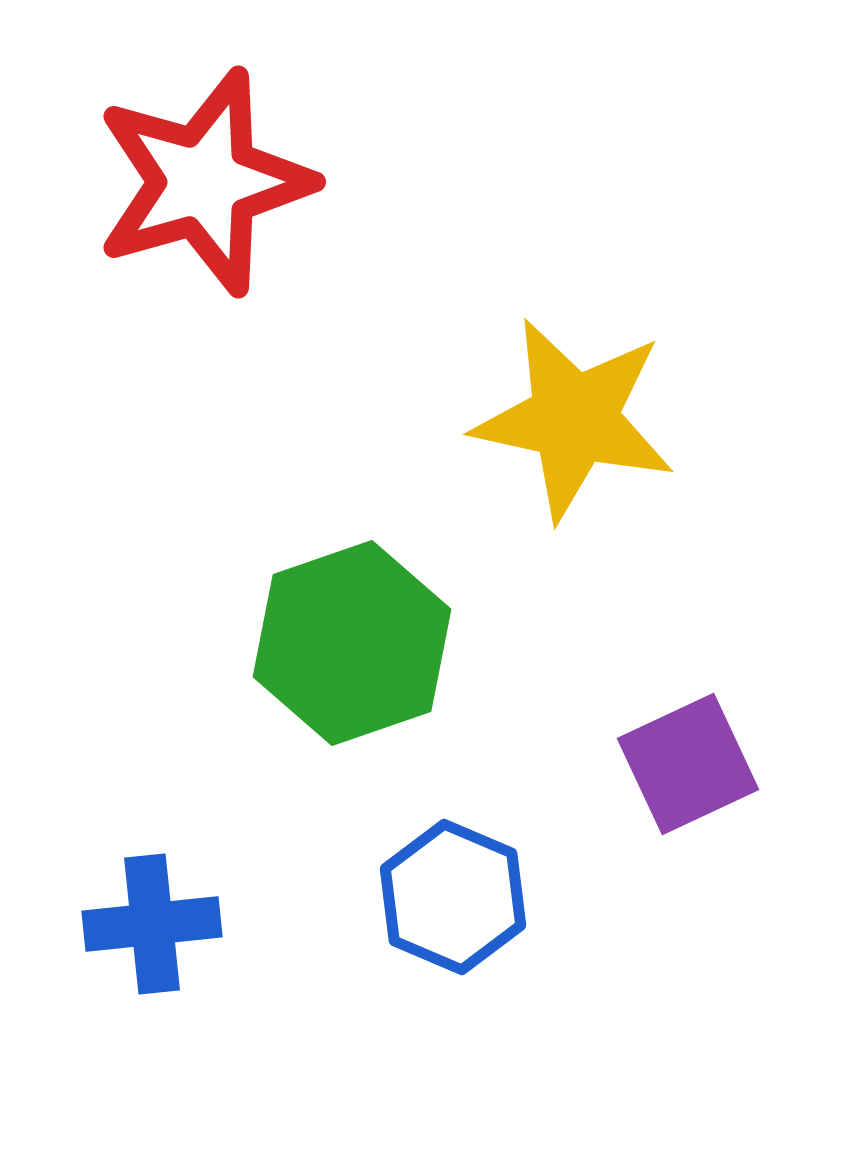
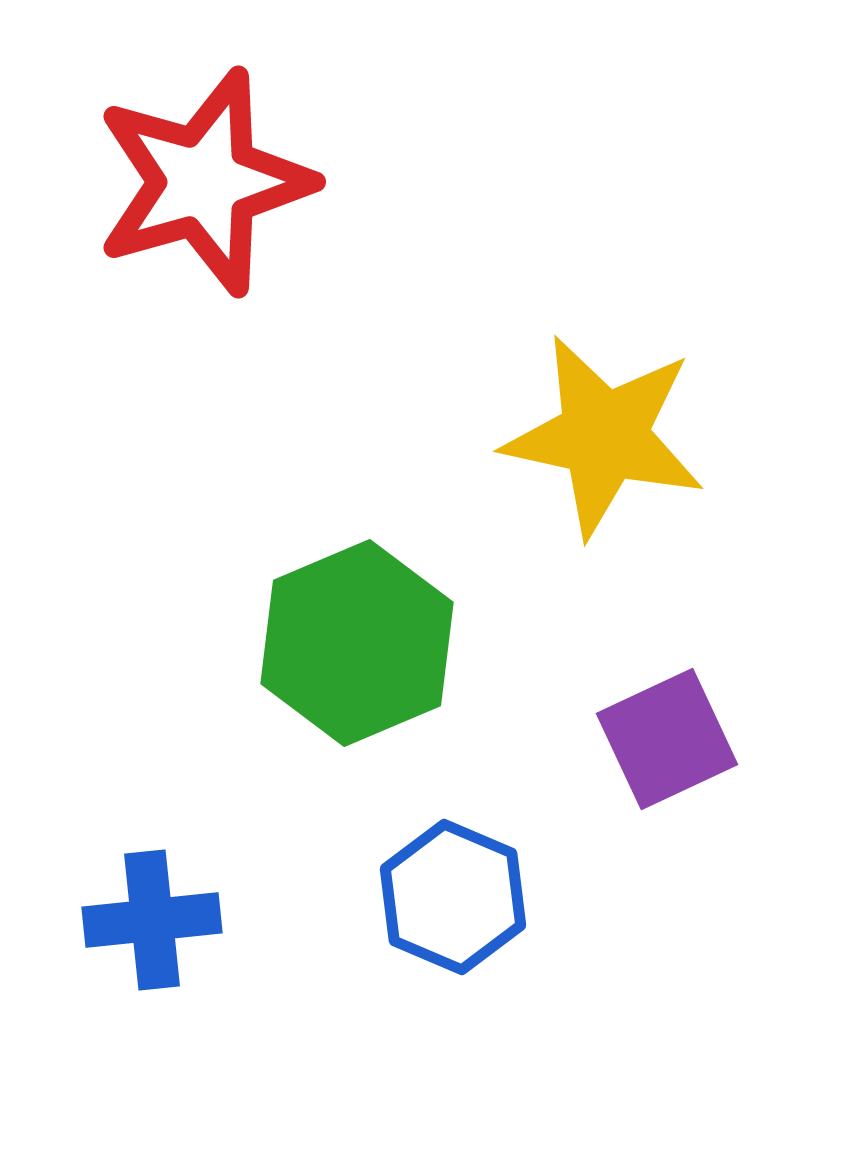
yellow star: moved 30 px right, 17 px down
green hexagon: moved 5 px right; rotated 4 degrees counterclockwise
purple square: moved 21 px left, 25 px up
blue cross: moved 4 px up
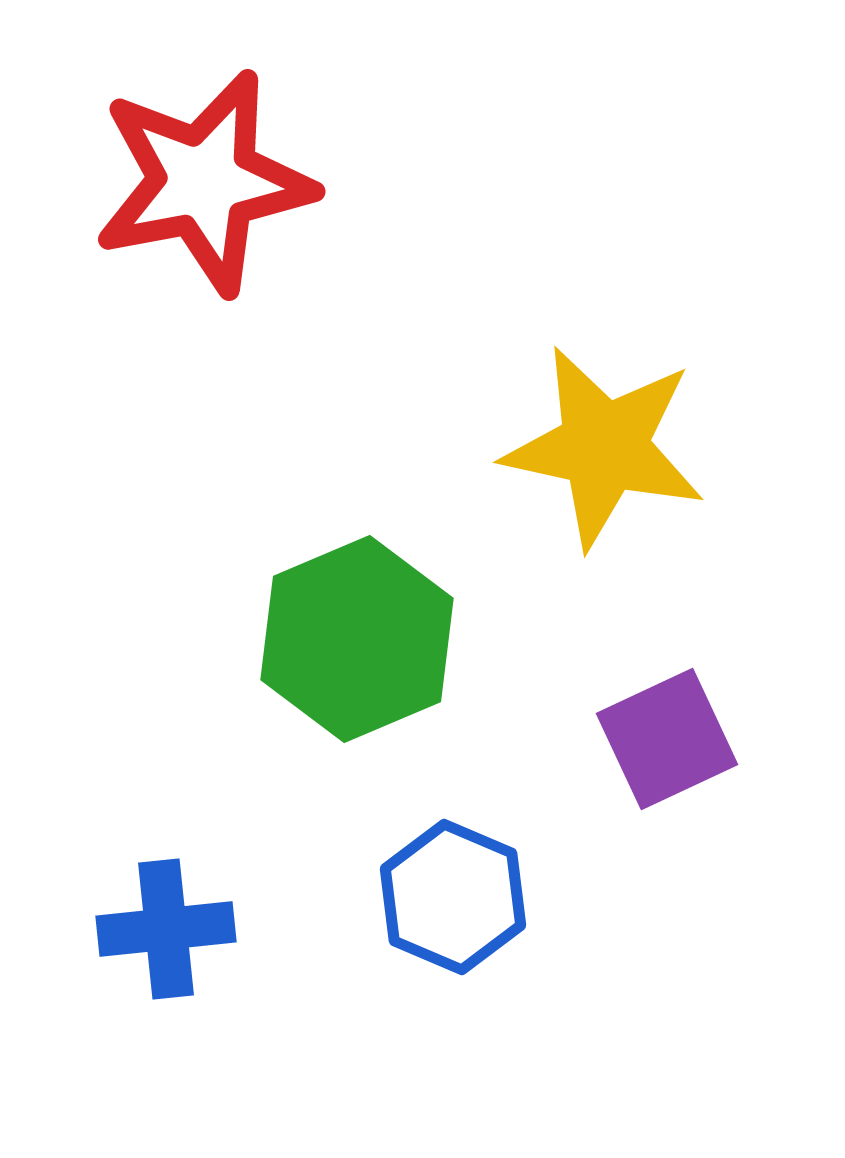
red star: rotated 5 degrees clockwise
yellow star: moved 11 px down
green hexagon: moved 4 px up
blue cross: moved 14 px right, 9 px down
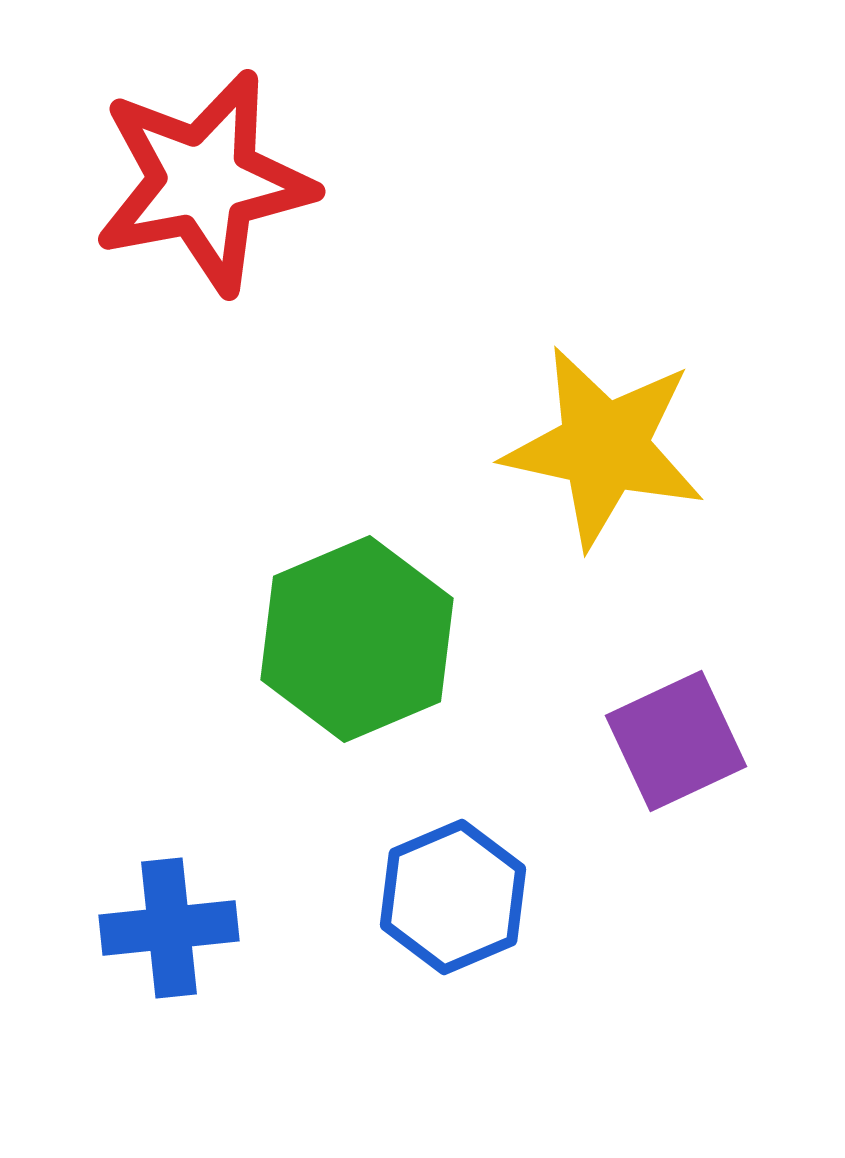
purple square: moved 9 px right, 2 px down
blue hexagon: rotated 14 degrees clockwise
blue cross: moved 3 px right, 1 px up
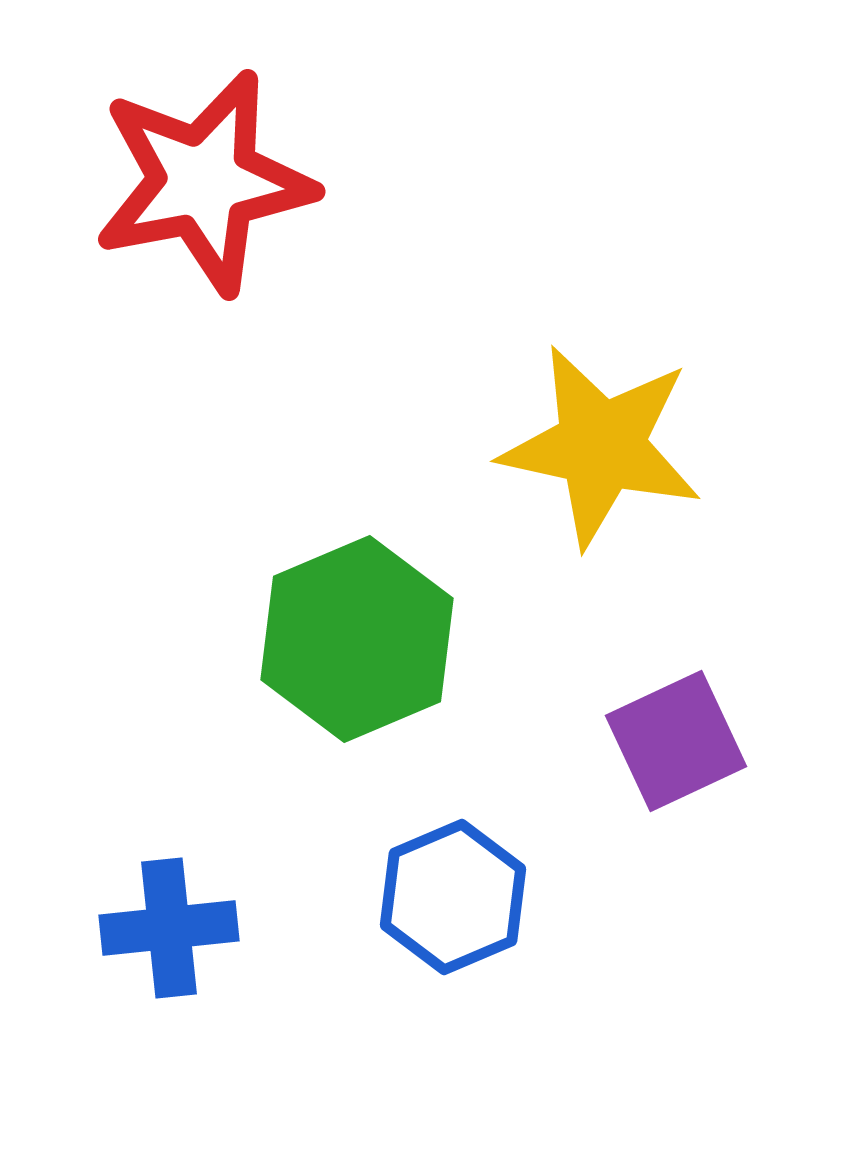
yellow star: moved 3 px left, 1 px up
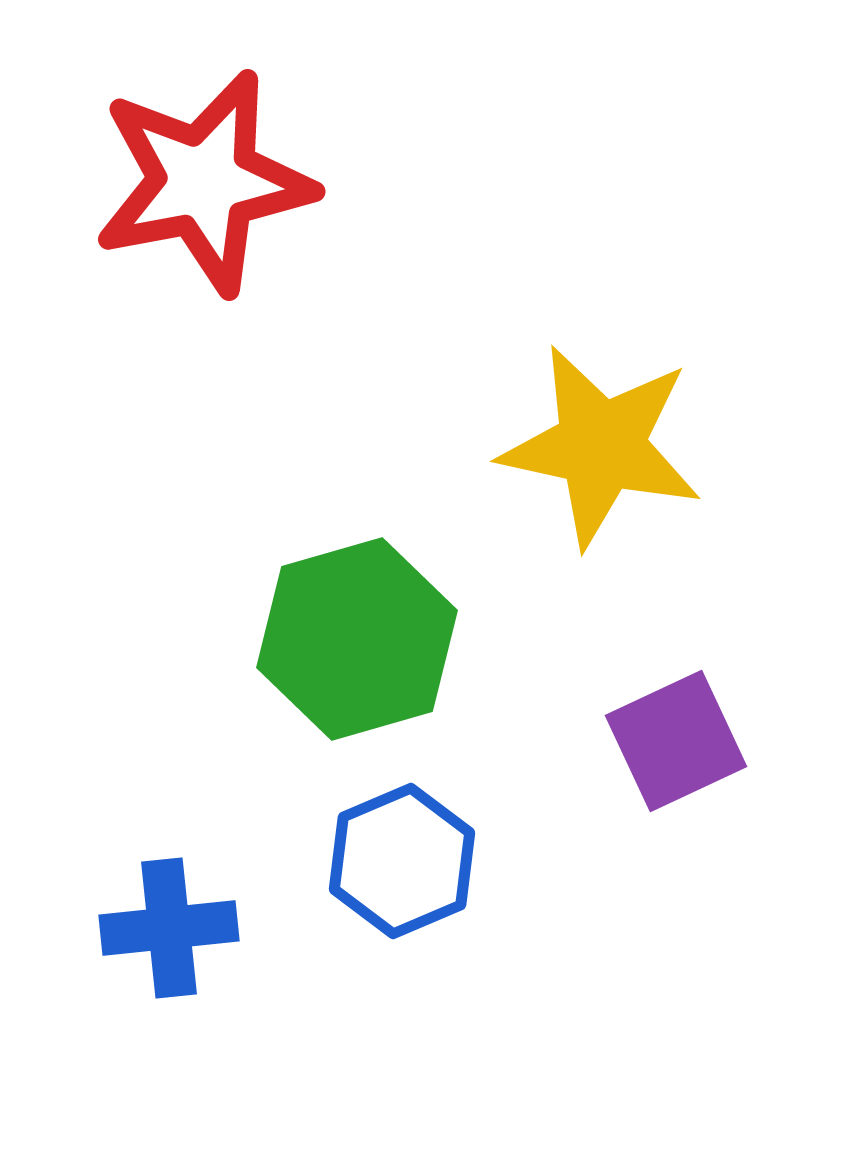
green hexagon: rotated 7 degrees clockwise
blue hexagon: moved 51 px left, 36 px up
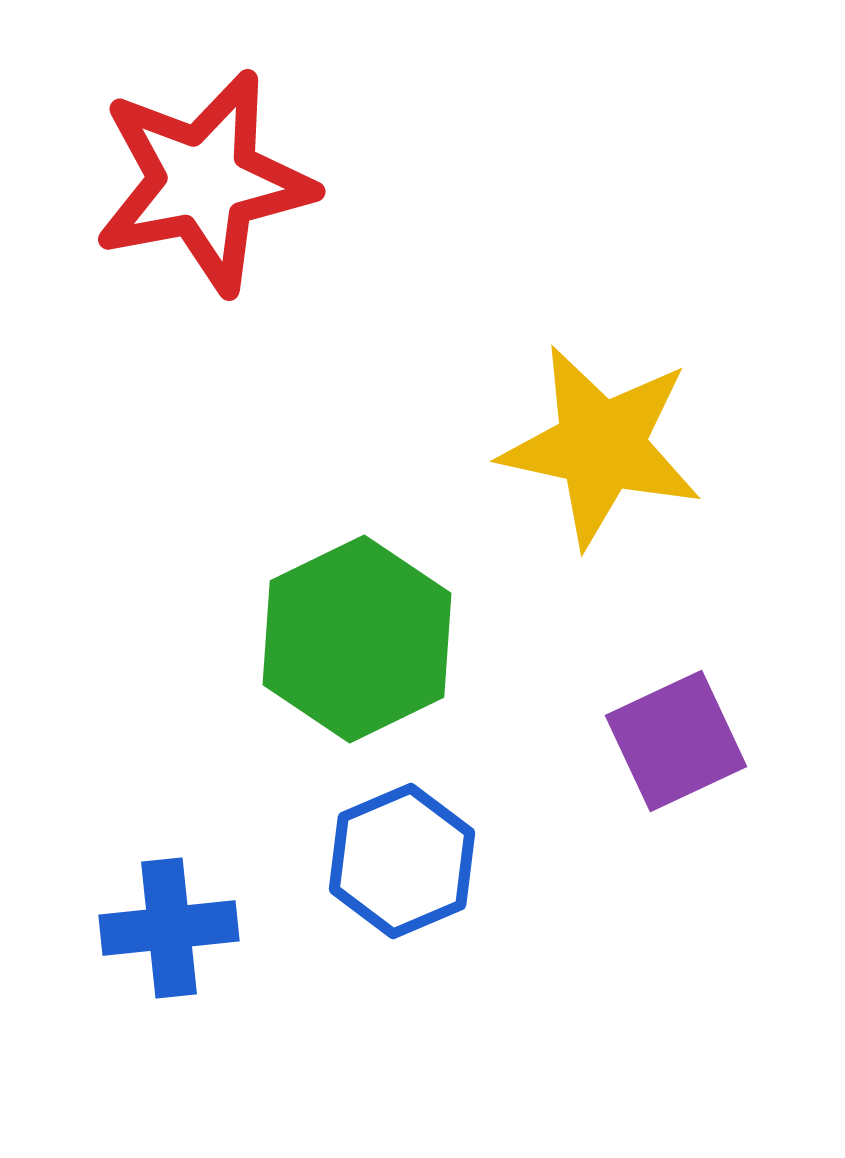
green hexagon: rotated 10 degrees counterclockwise
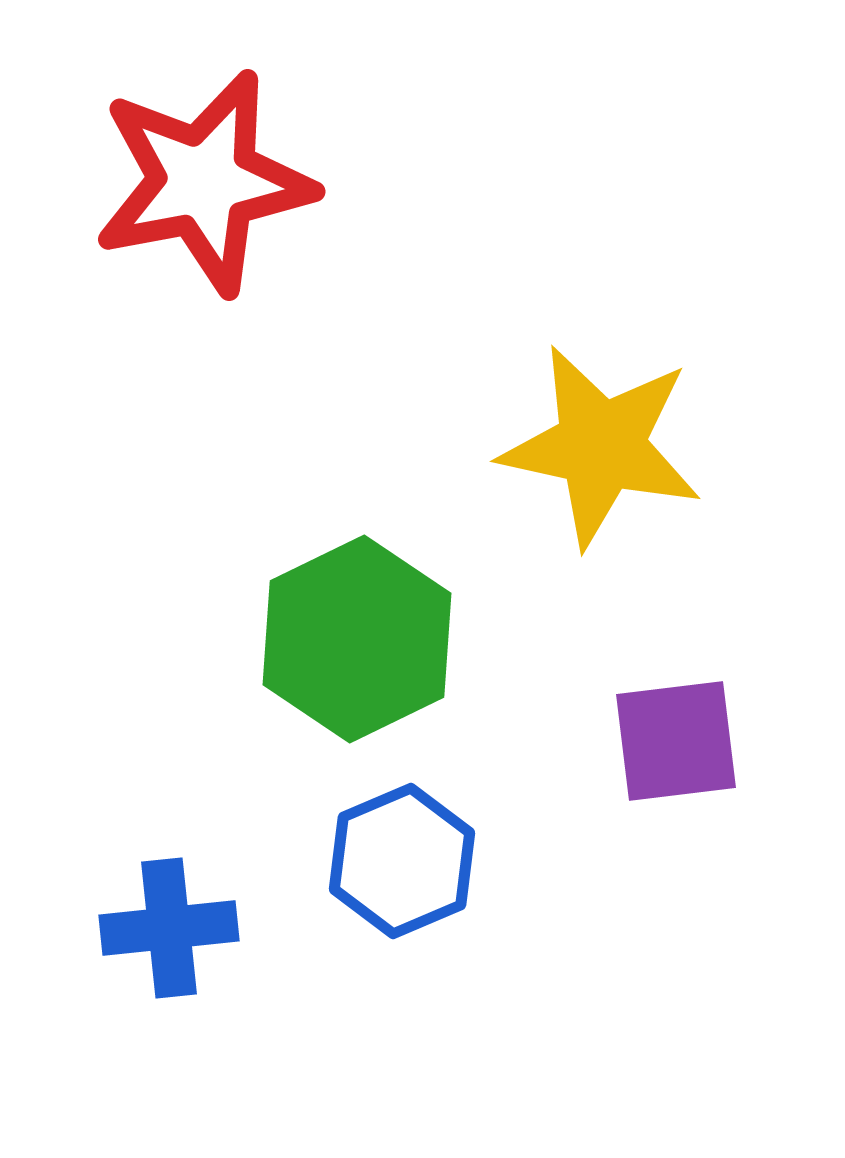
purple square: rotated 18 degrees clockwise
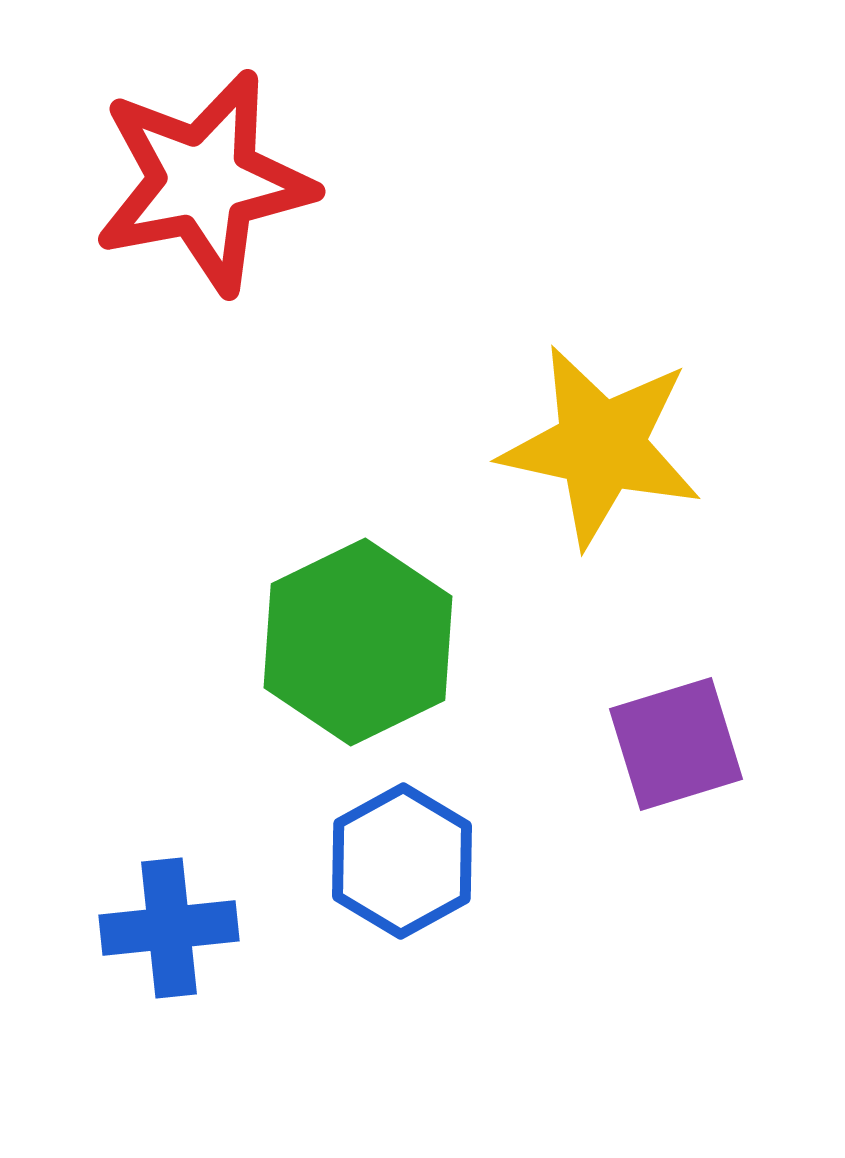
green hexagon: moved 1 px right, 3 px down
purple square: moved 3 px down; rotated 10 degrees counterclockwise
blue hexagon: rotated 6 degrees counterclockwise
